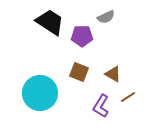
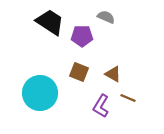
gray semicircle: rotated 132 degrees counterclockwise
brown line: moved 1 px down; rotated 56 degrees clockwise
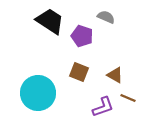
black trapezoid: moved 1 px up
purple pentagon: rotated 20 degrees clockwise
brown triangle: moved 2 px right, 1 px down
cyan circle: moved 2 px left
purple L-shape: moved 2 px right, 1 px down; rotated 140 degrees counterclockwise
